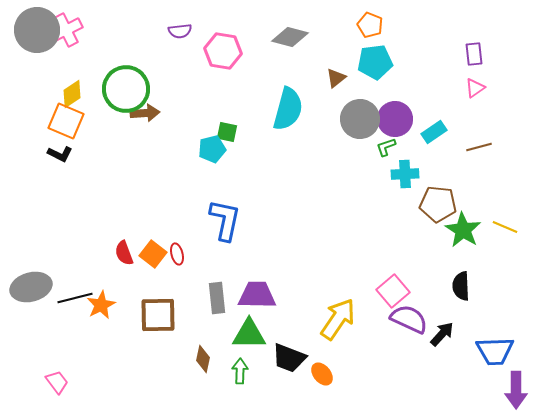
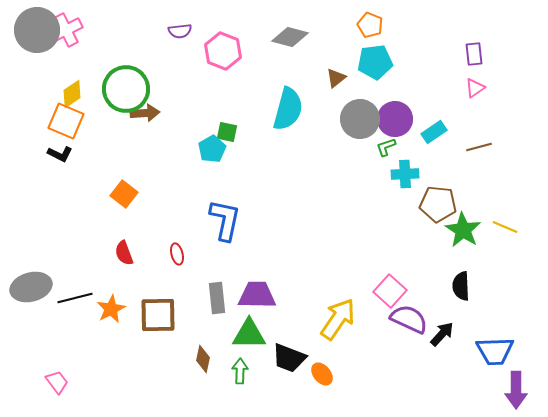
pink hexagon at (223, 51): rotated 12 degrees clockwise
cyan pentagon at (212, 149): rotated 16 degrees counterclockwise
orange square at (153, 254): moved 29 px left, 60 px up
pink square at (393, 291): moved 3 px left; rotated 8 degrees counterclockwise
orange star at (101, 305): moved 10 px right, 4 px down
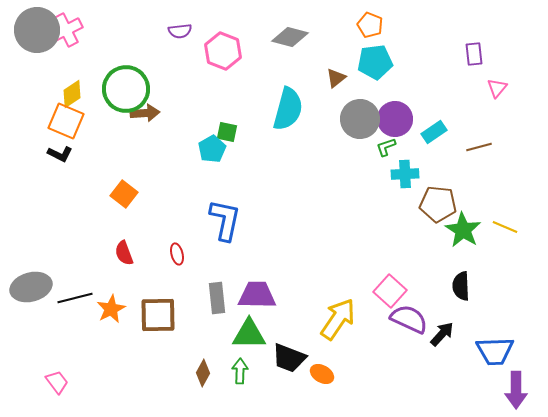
pink triangle at (475, 88): moved 22 px right; rotated 15 degrees counterclockwise
brown diamond at (203, 359): moved 14 px down; rotated 16 degrees clockwise
orange ellipse at (322, 374): rotated 20 degrees counterclockwise
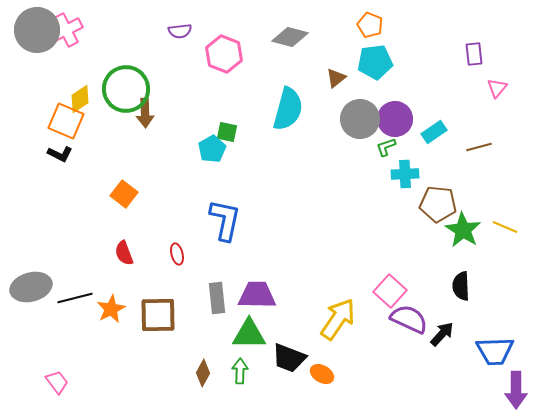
pink hexagon at (223, 51): moved 1 px right, 3 px down
yellow diamond at (72, 94): moved 8 px right, 5 px down
brown arrow at (145, 113): rotated 92 degrees clockwise
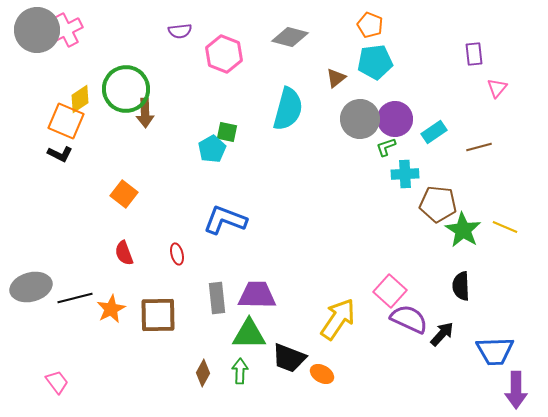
blue L-shape at (225, 220): rotated 81 degrees counterclockwise
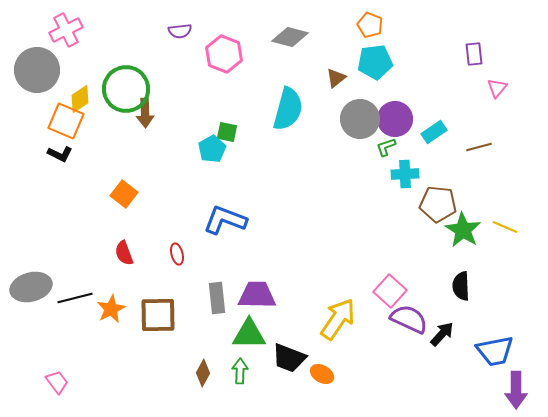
gray circle at (37, 30): moved 40 px down
blue trapezoid at (495, 351): rotated 9 degrees counterclockwise
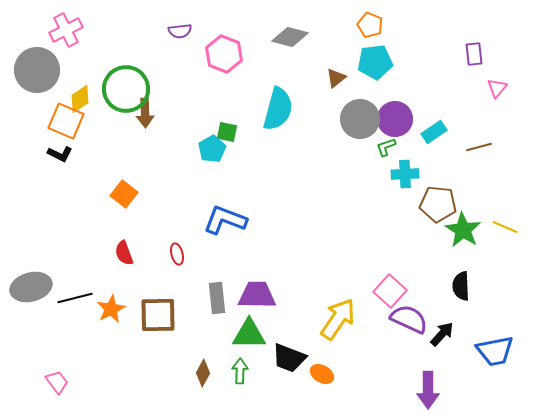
cyan semicircle at (288, 109): moved 10 px left
purple arrow at (516, 390): moved 88 px left
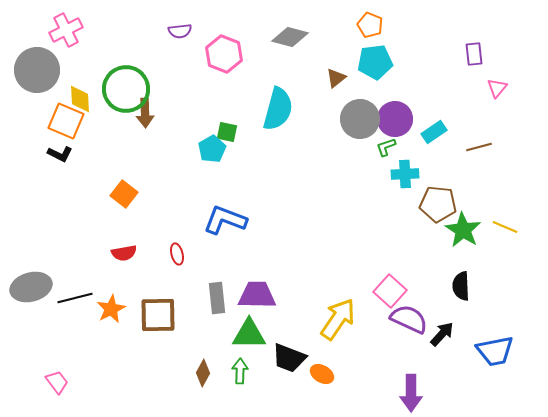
yellow diamond at (80, 99): rotated 60 degrees counterclockwise
red semicircle at (124, 253): rotated 80 degrees counterclockwise
purple arrow at (428, 390): moved 17 px left, 3 px down
